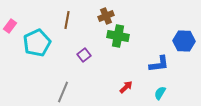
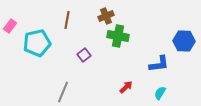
cyan pentagon: rotated 12 degrees clockwise
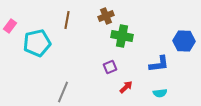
green cross: moved 4 px right
purple square: moved 26 px right, 12 px down; rotated 16 degrees clockwise
cyan semicircle: rotated 128 degrees counterclockwise
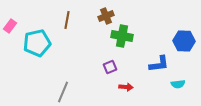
red arrow: rotated 48 degrees clockwise
cyan semicircle: moved 18 px right, 9 px up
